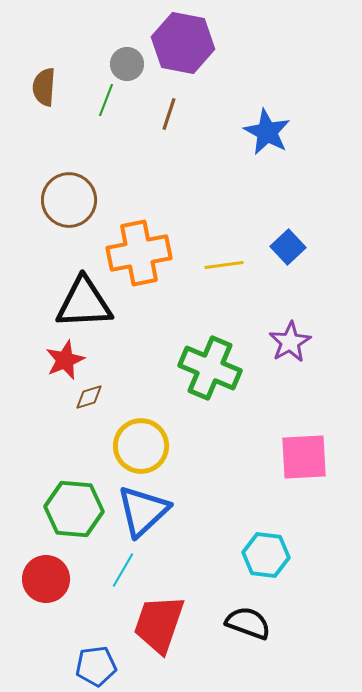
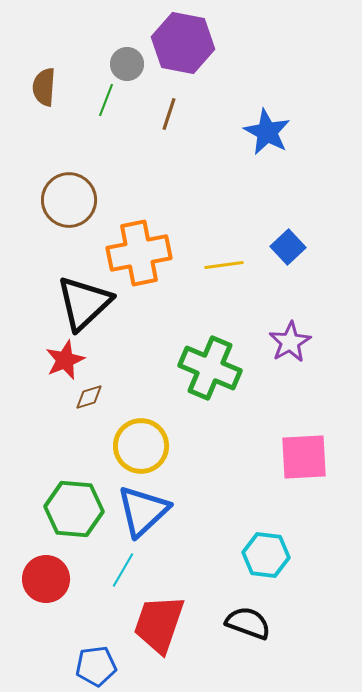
black triangle: rotated 40 degrees counterclockwise
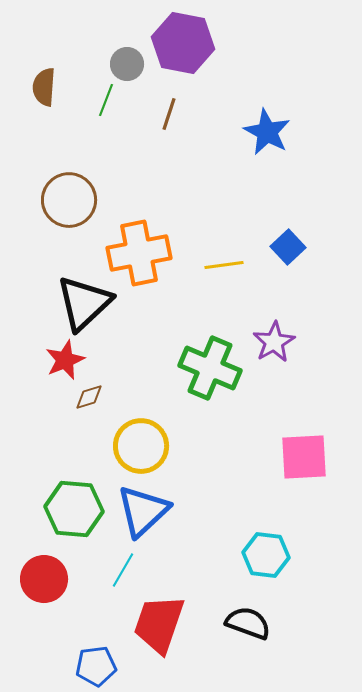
purple star: moved 16 px left
red circle: moved 2 px left
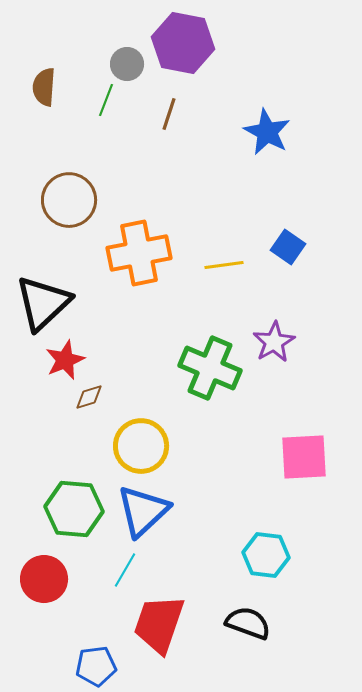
blue square: rotated 12 degrees counterclockwise
black triangle: moved 41 px left
cyan line: moved 2 px right
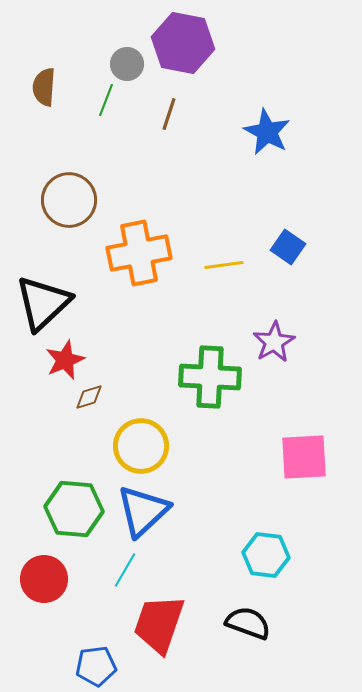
green cross: moved 9 px down; rotated 20 degrees counterclockwise
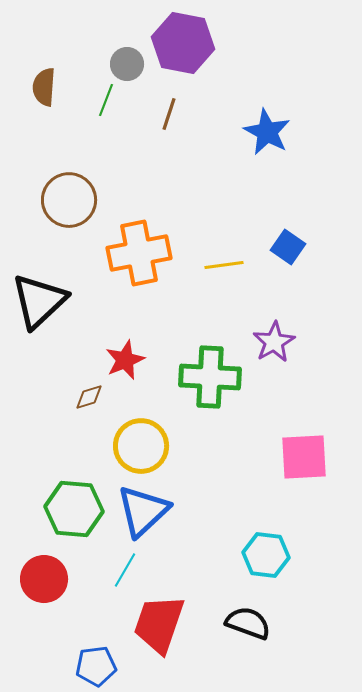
black triangle: moved 4 px left, 2 px up
red star: moved 60 px right
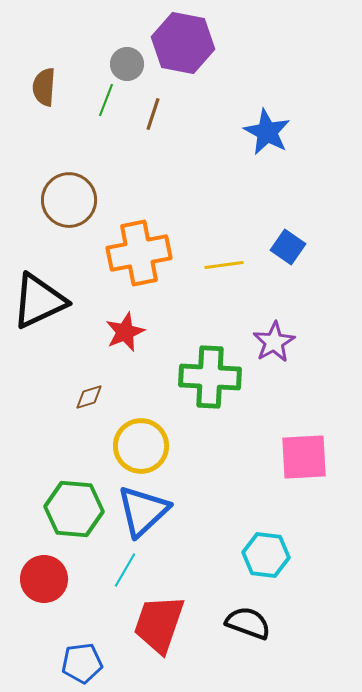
brown line: moved 16 px left
black triangle: rotated 18 degrees clockwise
red star: moved 28 px up
blue pentagon: moved 14 px left, 3 px up
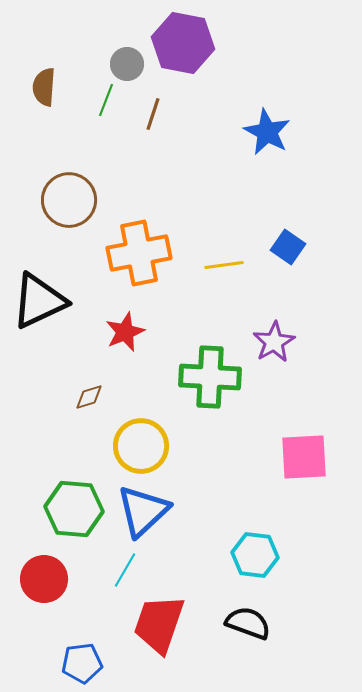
cyan hexagon: moved 11 px left
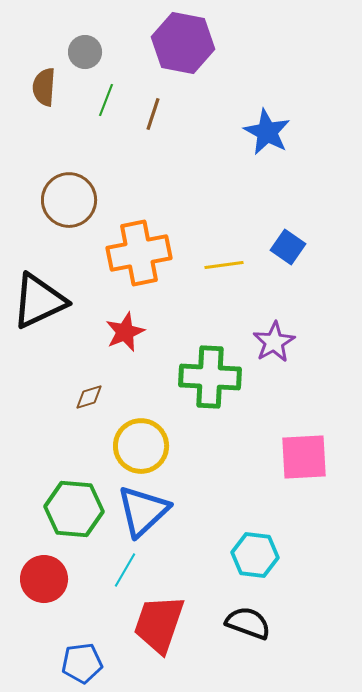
gray circle: moved 42 px left, 12 px up
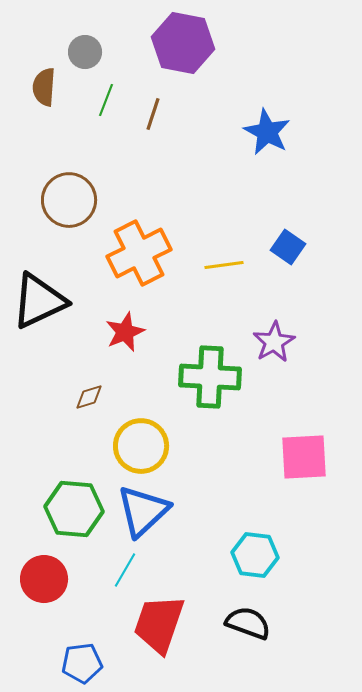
orange cross: rotated 16 degrees counterclockwise
